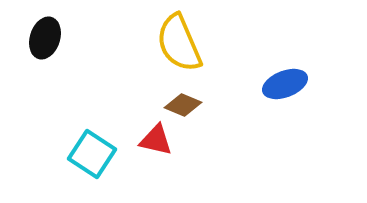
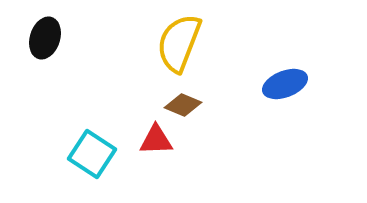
yellow semicircle: rotated 44 degrees clockwise
red triangle: rotated 15 degrees counterclockwise
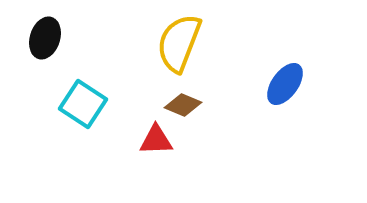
blue ellipse: rotated 33 degrees counterclockwise
cyan square: moved 9 px left, 50 px up
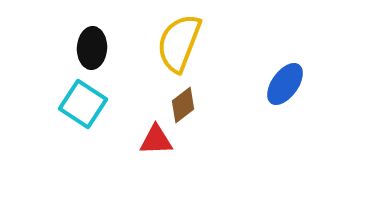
black ellipse: moved 47 px right, 10 px down; rotated 15 degrees counterclockwise
brown diamond: rotated 60 degrees counterclockwise
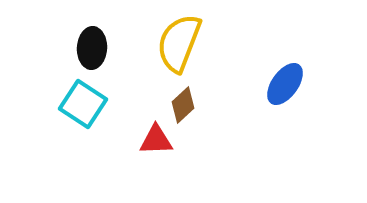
brown diamond: rotated 6 degrees counterclockwise
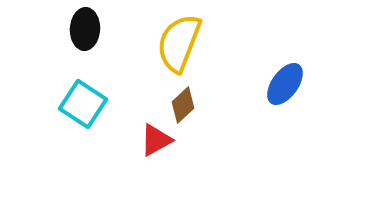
black ellipse: moved 7 px left, 19 px up
red triangle: rotated 27 degrees counterclockwise
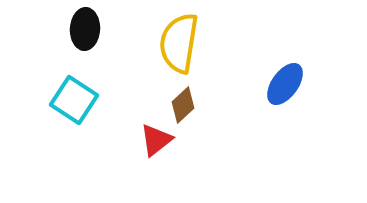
yellow semicircle: rotated 12 degrees counterclockwise
cyan square: moved 9 px left, 4 px up
red triangle: rotated 9 degrees counterclockwise
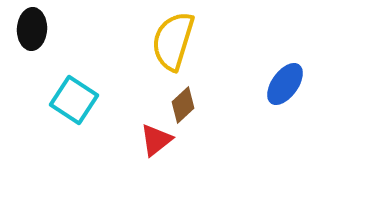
black ellipse: moved 53 px left
yellow semicircle: moved 6 px left, 2 px up; rotated 8 degrees clockwise
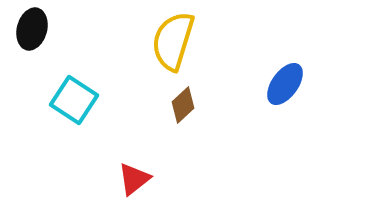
black ellipse: rotated 12 degrees clockwise
red triangle: moved 22 px left, 39 px down
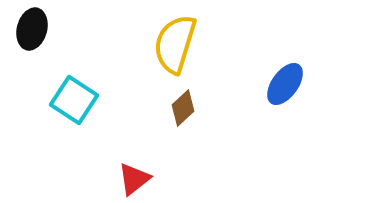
yellow semicircle: moved 2 px right, 3 px down
brown diamond: moved 3 px down
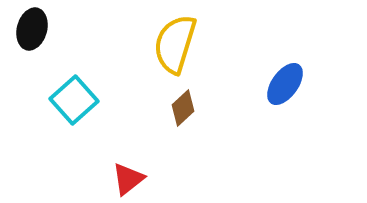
cyan square: rotated 15 degrees clockwise
red triangle: moved 6 px left
